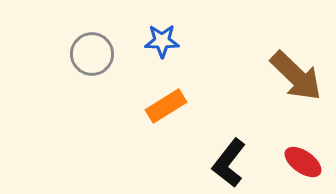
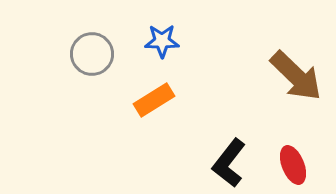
orange rectangle: moved 12 px left, 6 px up
red ellipse: moved 10 px left, 3 px down; rotated 33 degrees clockwise
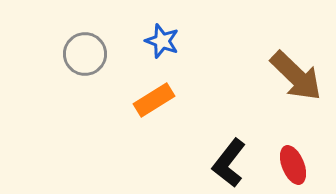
blue star: rotated 20 degrees clockwise
gray circle: moved 7 px left
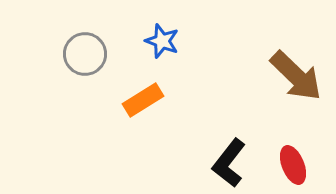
orange rectangle: moved 11 px left
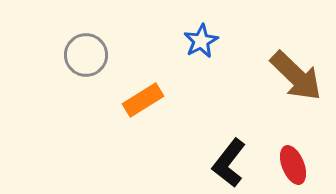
blue star: moved 39 px right; rotated 24 degrees clockwise
gray circle: moved 1 px right, 1 px down
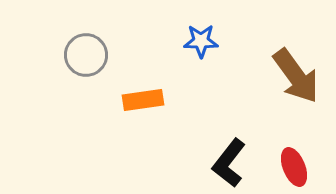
blue star: rotated 28 degrees clockwise
brown arrow: rotated 10 degrees clockwise
orange rectangle: rotated 24 degrees clockwise
red ellipse: moved 1 px right, 2 px down
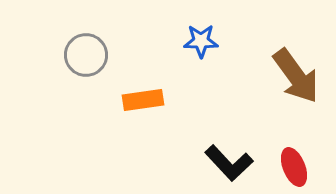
black L-shape: rotated 81 degrees counterclockwise
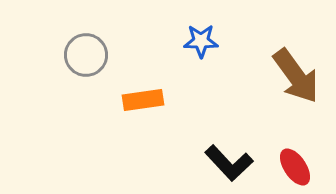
red ellipse: moved 1 px right; rotated 12 degrees counterclockwise
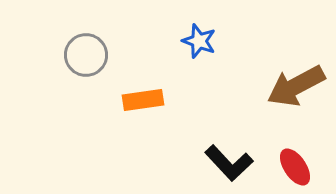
blue star: moved 2 px left; rotated 20 degrees clockwise
brown arrow: moved 10 px down; rotated 98 degrees clockwise
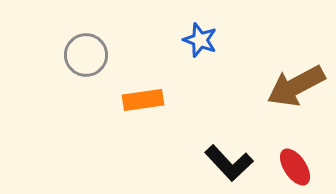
blue star: moved 1 px right, 1 px up
